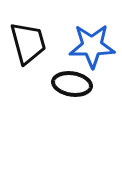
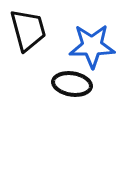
black trapezoid: moved 13 px up
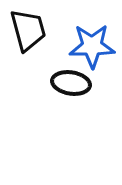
black ellipse: moved 1 px left, 1 px up
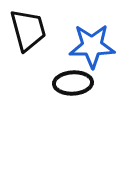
black ellipse: moved 2 px right; rotated 12 degrees counterclockwise
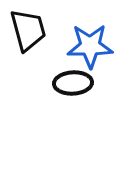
blue star: moved 2 px left
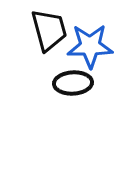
black trapezoid: moved 21 px right
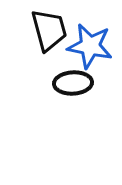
blue star: rotated 12 degrees clockwise
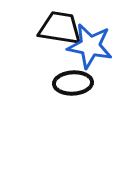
black trapezoid: moved 11 px right, 2 px up; rotated 66 degrees counterclockwise
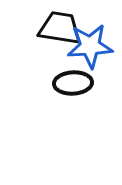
blue star: rotated 15 degrees counterclockwise
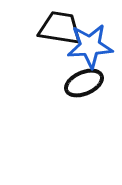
black ellipse: moved 11 px right; rotated 21 degrees counterclockwise
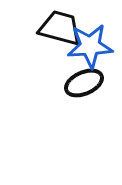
black trapezoid: rotated 6 degrees clockwise
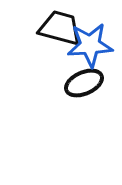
blue star: moved 1 px up
